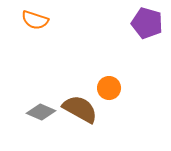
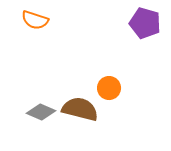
purple pentagon: moved 2 px left
brown semicircle: rotated 15 degrees counterclockwise
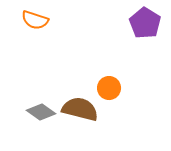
purple pentagon: rotated 16 degrees clockwise
gray diamond: rotated 12 degrees clockwise
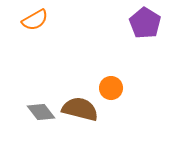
orange semicircle: rotated 48 degrees counterclockwise
orange circle: moved 2 px right
gray diamond: rotated 16 degrees clockwise
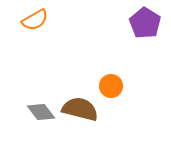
orange circle: moved 2 px up
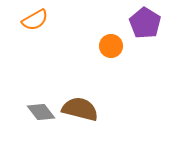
orange circle: moved 40 px up
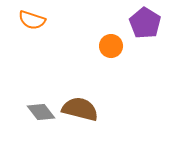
orange semicircle: moved 3 px left; rotated 48 degrees clockwise
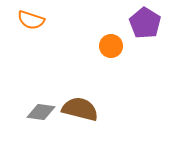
orange semicircle: moved 1 px left
gray diamond: rotated 44 degrees counterclockwise
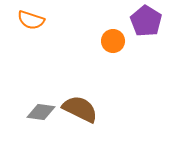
purple pentagon: moved 1 px right, 2 px up
orange circle: moved 2 px right, 5 px up
brown semicircle: rotated 12 degrees clockwise
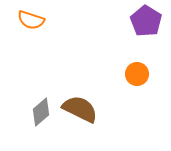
orange circle: moved 24 px right, 33 px down
gray diamond: rotated 48 degrees counterclockwise
